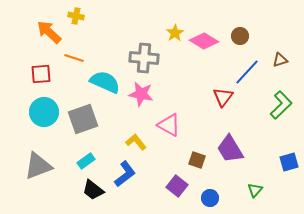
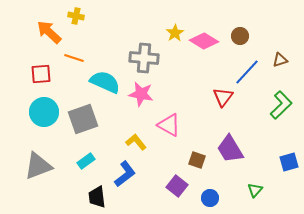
black trapezoid: moved 4 px right, 7 px down; rotated 45 degrees clockwise
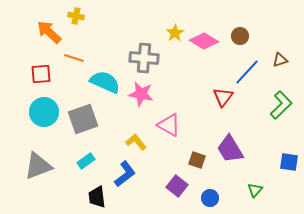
blue square: rotated 24 degrees clockwise
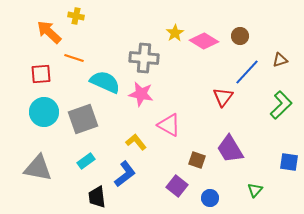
gray triangle: moved 2 px down; rotated 32 degrees clockwise
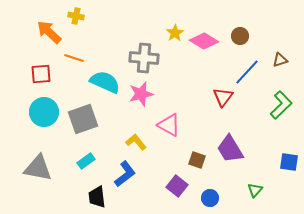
pink star: rotated 25 degrees counterclockwise
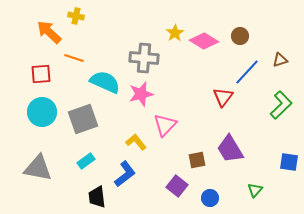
cyan circle: moved 2 px left
pink triangle: moved 4 px left; rotated 45 degrees clockwise
brown square: rotated 30 degrees counterclockwise
